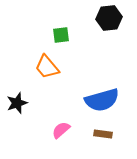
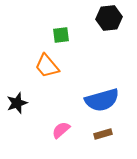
orange trapezoid: moved 1 px up
brown rectangle: rotated 24 degrees counterclockwise
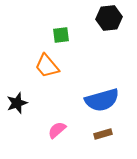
pink semicircle: moved 4 px left
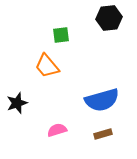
pink semicircle: rotated 24 degrees clockwise
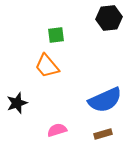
green square: moved 5 px left
blue semicircle: moved 3 px right; rotated 8 degrees counterclockwise
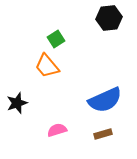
green square: moved 4 px down; rotated 24 degrees counterclockwise
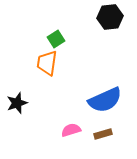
black hexagon: moved 1 px right, 1 px up
orange trapezoid: moved 3 px up; rotated 48 degrees clockwise
pink semicircle: moved 14 px right
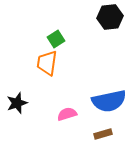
blue semicircle: moved 4 px right, 1 px down; rotated 12 degrees clockwise
pink semicircle: moved 4 px left, 16 px up
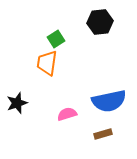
black hexagon: moved 10 px left, 5 px down
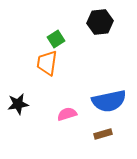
black star: moved 1 px right, 1 px down; rotated 10 degrees clockwise
